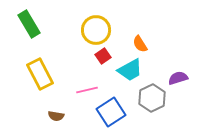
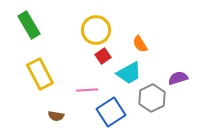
green rectangle: moved 1 px down
cyan trapezoid: moved 1 px left, 3 px down
pink line: rotated 10 degrees clockwise
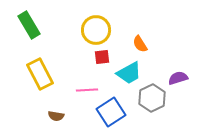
red square: moved 1 px left, 1 px down; rotated 28 degrees clockwise
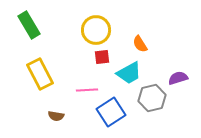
gray hexagon: rotated 12 degrees clockwise
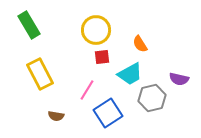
cyan trapezoid: moved 1 px right, 1 px down
purple semicircle: moved 1 px right, 1 px down; rotated 150 degrees counterclockwise
pink line: rotated 55 degrees counterclockwise
blue square: moved 3 px left, 1 px down
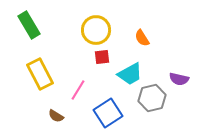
orange semicircle: moved 2 px right, 6 px up
pink line: moved 9 px left
brown semicircle: rotated 21 degrees clockwise
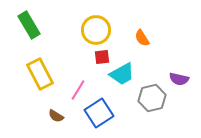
cyan trapezoid: moved 8 px left
blue square: moved 9 px left
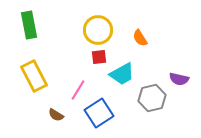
green rectangle: rotated 20 degrees clockwise
yellow circle: moved 2 px right
orange semicircle: moved 2 px left
red square: moved 3 px left
yellow rectangle: moved 6 px left, 2 px down
brown semicircle: moved 1 px up
